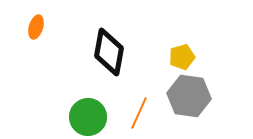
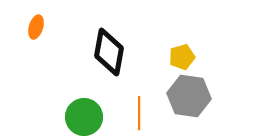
orange line: rotated 24 degrees counterclockwise
green circle: moved 4 px left
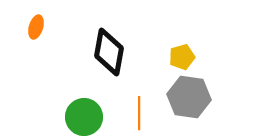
gray hexagon: moved 1 px down
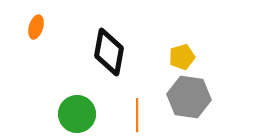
orange line: moved 2 px left, 2 px down
green circle: moved 7 px left, 3 px up
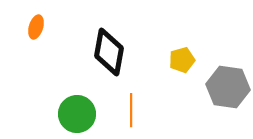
yellow pentagon: moved 3 px down
gray hexagon: moved 39 px right, 10 px up
orange line: moved 6 px left, 5 px up
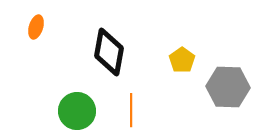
yellow pentagon: rotated 20 degrees counterclockwise
gray hexagon: rotated 6 degrees counterclockwise
green circle: moved 3 px up
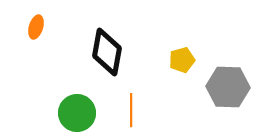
black diamond: moved 2 px left
yellow pentagon: rotated 20 degrees clockwise
green circle: moved 2 px down
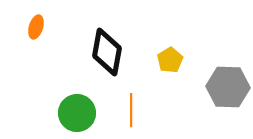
yellow pentagon: moved 12 px left; rotated 15 degrees counterclockwise
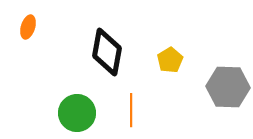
orange ellipse: moved 8 px left
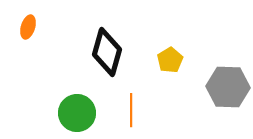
black diamond: rotated 6 degrees clockwise
